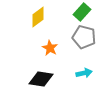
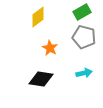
green rectangle: rotated 18 degrees clockwise
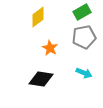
gray pentagon: rotated 25 degrees counterclockwise
cyan arrow: rotated 35 degrees clockwise
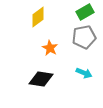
green rectangle: moved 3 px right
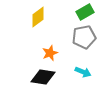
orange star: moved 5 px down; rotated 21 degrees clockwise
cyan arrow: moved 1 px left, 1 px up
black diamond: moved 2 px right, 2 px up
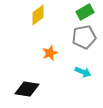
yellow diamond: moved 2 px up
black diamond: moved 16 px left, 12 px down
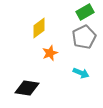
yellow diamond: moved 1 px right, 13 px down
gray pentagon: rotated 15 degrees counterclockwise
cyan arrow: moved 2 px left, 1 px down
black diamond: moved 1 px up
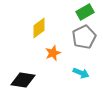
orange star: moved 3 px right
black diamond: moved 4 px left, 8 px up
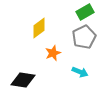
cyan arrow: moved 1 px left, 1 px up
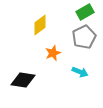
yellow diamond: moved 1 px right, 3 px up
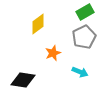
yellow diamond: moved 2 px left, 1 px up
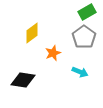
green rectangle: moved 2 px right
yellow diamond: moved 6 px left, 9 px down
gray pentagon: rotated 10 degrees counterclockwise
